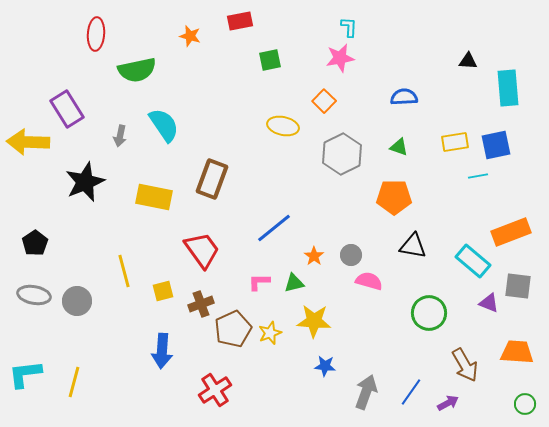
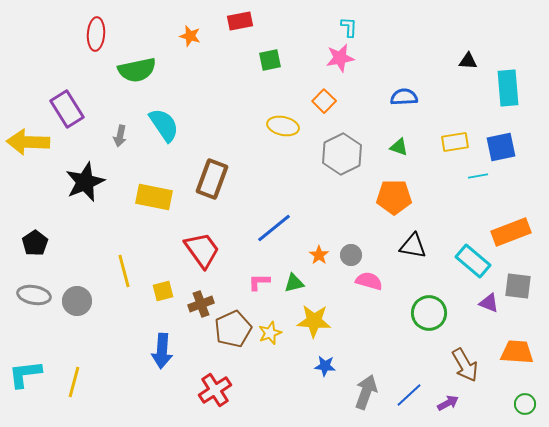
blue square at (496, 145): moved 5 px right, 2 px down
orange star at (314, 256): moved 5 px right, 1 px up
blue line at (411, 392): moved 2 px left, 3 px down; rotated 12 degrees clockwise
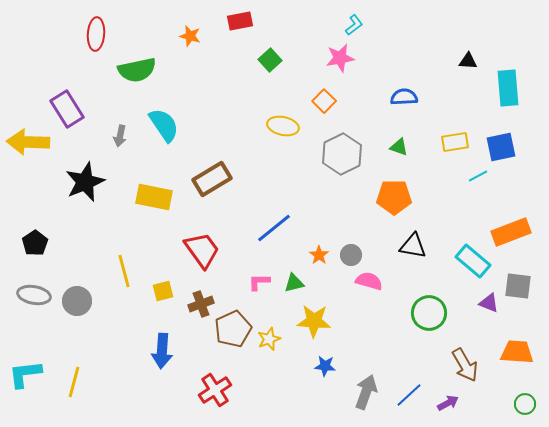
cyan L-shape at (349, 27): moved 5 px right, 2 px up; rotated 50 degrees clockwise
green square at (270, 60): rotated 30 degrees counterclockwise
cyan line at (478, 176): rotated 18 degrees counterclockwise
brown rectangle at (212, 179): rotated 39 degrees clockwise
yellow star at (270, 333): moved 1 px left, 6 px down
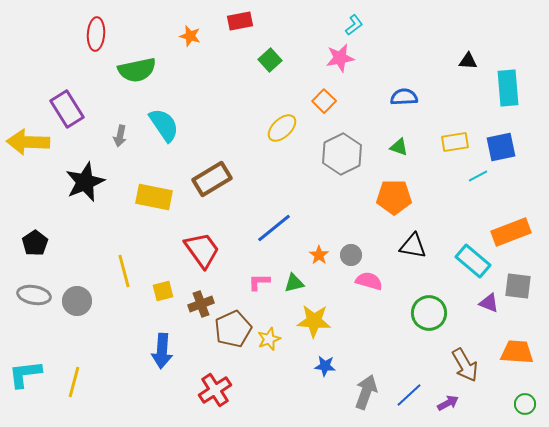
yellow ellipse at (283, 126): moved 1 px left, 2 px down; rotated 56 degrees counterclockwise
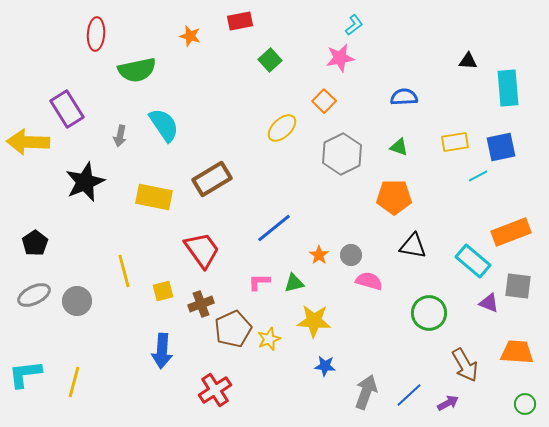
gray ellipse at (34, 295): rotated 36 degrees counterclockwise
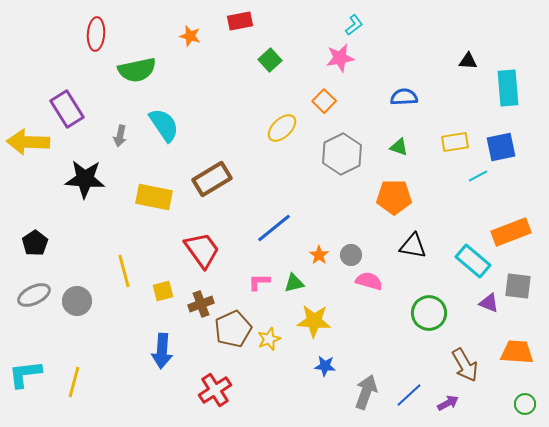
black star at (85, 182): moved 3 px up; rotated 27 degrees clockwise
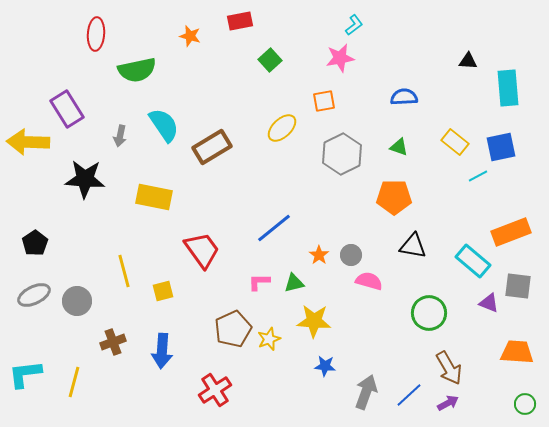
orange square at (324, 101): rotated 35 degrees clockwise
yellow rectangle at (455, 142): rotated 48 degrees clockwise
brown rectangle at (212, 179): moved 32 px up
brown cross at (201, 304): moved 88 px left, 38 px down
brown arrow at (465, 365): moved 16 px left, 3 px down
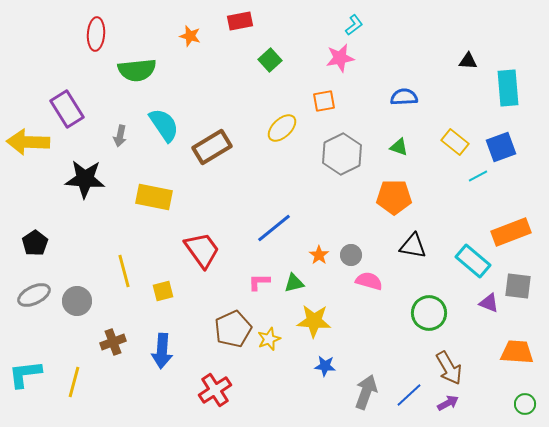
green semicircle at (137, 70): rotated 6 degrees clockwise
blue square at (501, 147): rotated 8 degrees counterclockwise
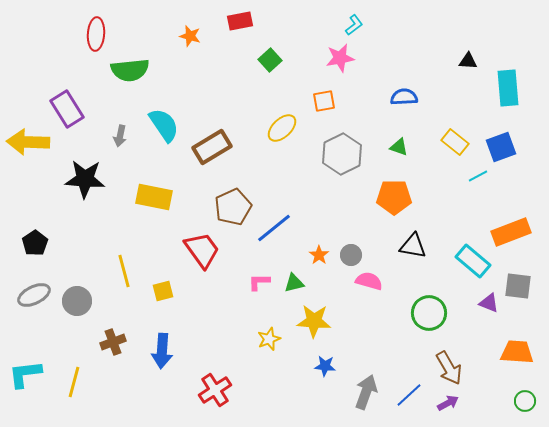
green semicircle at (137, 70): moved 7 px left
brown pentagon at (233, 329): moved 122 px up
green circle at (525, 404): moved 3 px up
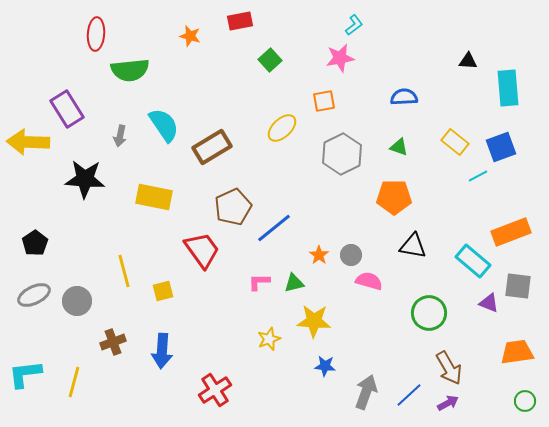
orange trapezoid at (517, 352): rotated 12 degrees counterclockwise
